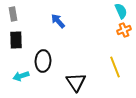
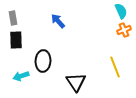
gray rectangle: moved 4 px down
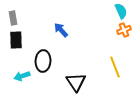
blue arrow: moved 3 px right, 9 px down
cyan arrow: moved 1 px right
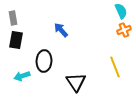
black rectangle: rotated 12 degrees clockwise
black ellipse: moved 1 px right
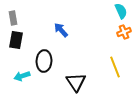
orange cross: moved 2 px down
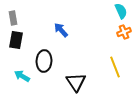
cyan arrow: rotated 49 degrees clockwise
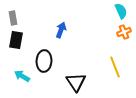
blue arrow: rotated 63 degrees clockwise
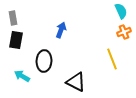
yellow line: moved 3 px left, 8 px up
black triangle: rotated 30 degrees counterclockwise
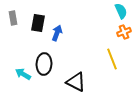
blue arrow: moved 4 px left, 3 px down
black rectangle: moved 22 px right, 17 px up
black ellipse: moved 3 px down
cyan arrow: moved 1 px right, 2 px up
